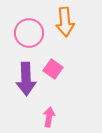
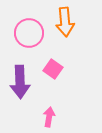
purple arrow: moved 6 px left, 3 px down
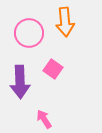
pink arrow: moved 5 px left, 2 px down; rotated 42 degrees counterclockwise
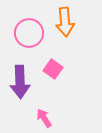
pink arrow: moved 1 px up
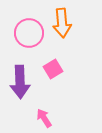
orange arrow: moved 3 px left, 1 px down
pink square: rotated 24 degrees clockwise
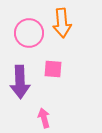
pink square: rotated 36 degrees clockwise
pink arrow: rotated 18 degrees clockwise
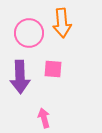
purple arrow: moved 5 px up
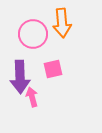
pink circle: moved 4 px right, 1 px down
pink square: rotated 18 degrees counterclockwise
pink arrow: moved 12 px left, 21 px up
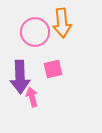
pink circle: moved 2 px right, 2 px up
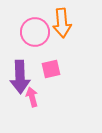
pink square: moved 2 px left
